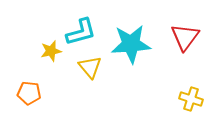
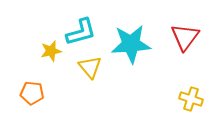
orange pentagon: moved 3 px right
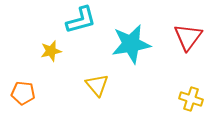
cyan L-shape: moved 12 px up
red triangle: moved 3 px right
cyan star: rotated 6 degrees counterclockwise
yellow triangle: moved 7 px right, 18 px down
orange pentagon: moved 9 px left
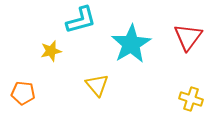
cyan star: rotated 21 degrees counterclockwise
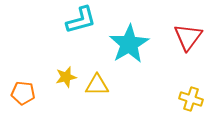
cyan star: moved 2 px left
yellow star: moved 15 px right, 26 px down
yellow triangle: rotated 50 degrees counterclockwise
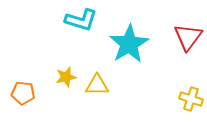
cyan L-shape: rotated 32 degrees clockwise
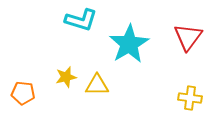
yellow cross: moved 1 px left, 1 px up; rotated 10 degrees counterclockwise
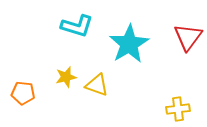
cyan L-shape: moved 4 px left, 6 px down
yellow triangle: rotated 20 degrees clockwise
yellow cross: moved 12 px left, 11 px down; rotated 15 degrees counterclockwise
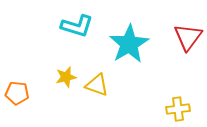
orange pentagon: moved 6 px left
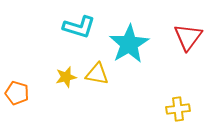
cyan L-shape: moved 2 px right, 1 px down
yellow triangle: moved 11 px up; rotated 10 degrees counterclockwise
orange pentagon: rotated 10 degrees clockwise
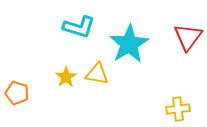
yellow star: rotated 20 degrees counterclockwise
